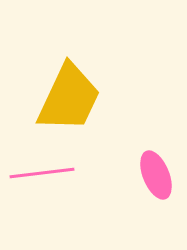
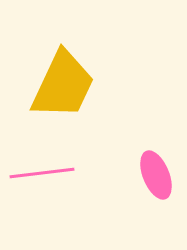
yellow trapezoid: moved 6 px left, 13 px up
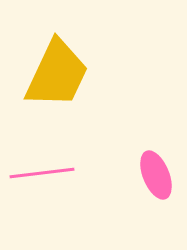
yellow trapezoid: moved 6 px left, 11 px up
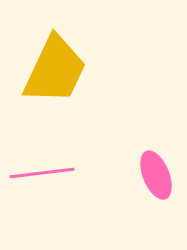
yellow trapezoid: moved 2 px left, 4 px up
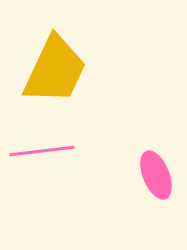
pink line: moved 22 px up
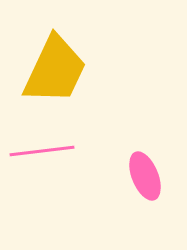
pink ellipse: moved 11 px left, 1 px down
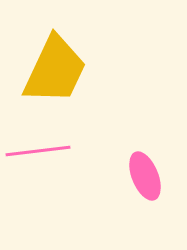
pink line: moved 4 px left
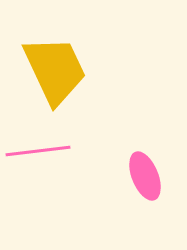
yellow trapezoid: rotated 50 degrees counterclockwise
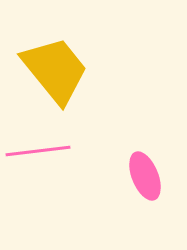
yellow trapezoid: rotated 14 degrees counterclockwise
